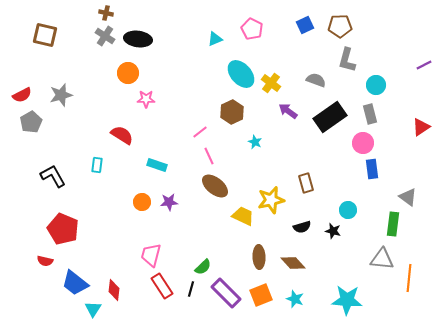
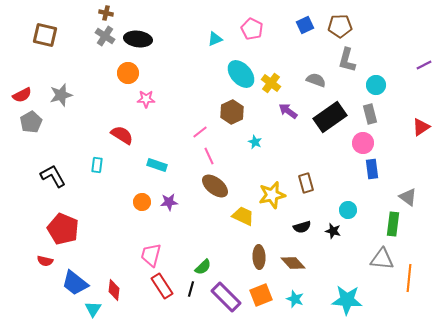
yellow star at (271, 200): moved 1 px right, 5 px up
purple rectangle at (226, 293): moved 4 px down
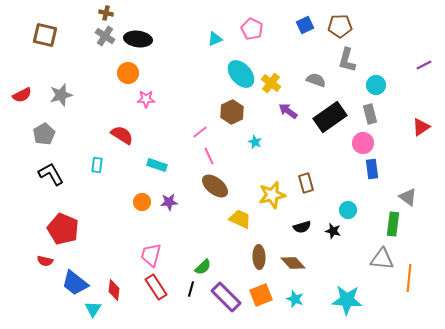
gray pentagon at (31, 122): moved 13 px right, 12 px down
black L-shape at (53, 176): moved 2 px left, 2 px up
yellow trapezoid at (243, 216): moved 3 px left, 3 px down
red rectangle at (162, 286): moved 6 px left, 1 px down
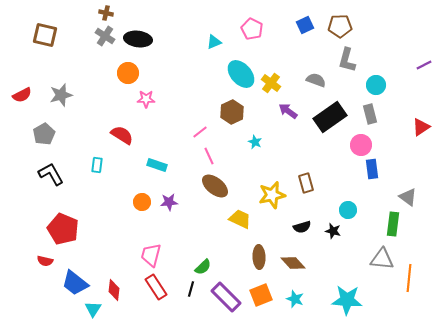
cyan triangle at (215, 39): moved 1 px left, 3 px down
pink circle at (363, 143): moved 2 px left, 2 px down
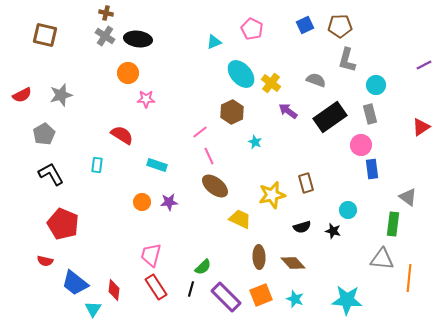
red pentagon at (63, 229): moved 5 px up
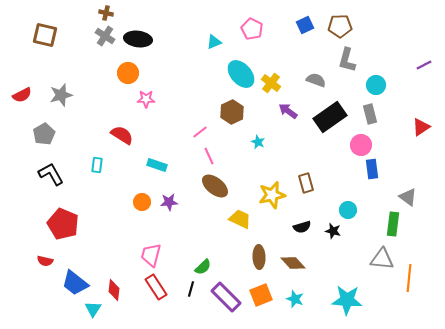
cyan star at (255, 142): moved 3 px right
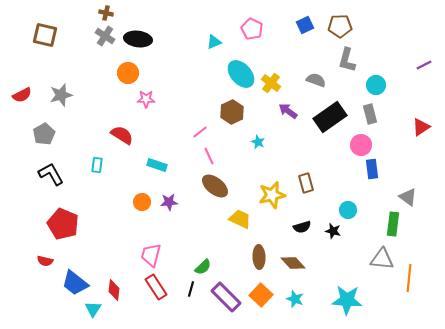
orange square at (261, 295): rotated 25 degrees counterclockwise
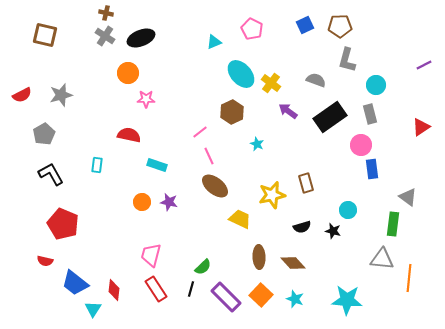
black ellipse at (138, 39): moved 3 px right, 1 px up; rotated 28 degrees counterclockwise
red semicircle at (122, 135): moved 7 px right; rotated 20 degrees counterclockwise
cyan star at (258, 142): moved 1 px left, 2 px down
purple star at (169, 202): rotated 18 degrees clockwise
red rectangle at (156, 287): moved 2 px down
